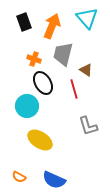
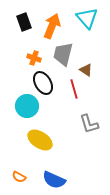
orange cross: moved 1 px up
gray L-shape: moved 1 px right, 2 px up
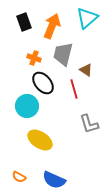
cyan triangle: rotated 30 degrees clockwise
black ellipse: rotated 10 degrees counterclockwise
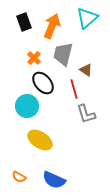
orange cross: rotated 24 degrees clockwise
gray L-shape: moved 3 px left, 10 px up
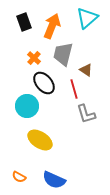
black ellipse: moved 1 px right
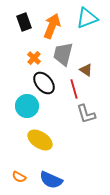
cyan triangle: rotated 20 degrees clockwise
blue semicircle: moved 3 px left
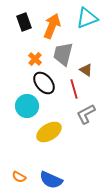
orange cross: moved 1 px right, 1 px down
gray L-shape: rotated 80 degrees clockwise
yellow ellipse: moved 9 px right, 8 px up; rotated 65 degrees counterclockwise
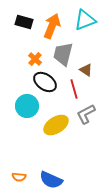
cyan triangle: moved 2 px left, 2 px down
black rectangle: rotated 54 degrees counterclockwise
black ellipse: moved 1 px right, 1 px up; rotated 15 degrees counterclockwise
yellow ellipse: moved 7 px right, 7 px up
orange semicircle: rotated 24 degrees counterclockwise
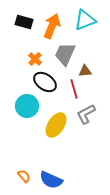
gray trapezoid: moved 2 px right; rotated 10 degrees clockwise
brown triangle: moved 1 px left, 1 px down; rotated 40 degrees counterclockwise
yellow ellipse: rotated 25 degrees counterclockwise
orange semicircle: moved 5 px right, 1 px up; rotated 136 degrees counterclockwise
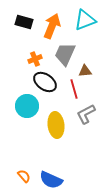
orange cross: rotated 24 degrees clockwise
yellow ellipse: rotated 40 degrees counterclockwise
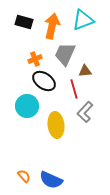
cyan triangle: moved 2 px left
orange arrow: rotated 10 degrees counterclockwise
black ellipse: moved 1 px left, 1 px up
gray L-shape: moved 1 px left, 2 px up; rotated 20 degrees counterclockwise
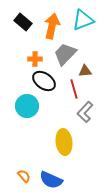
black rectangle: moved 1 px left; rotated 24 degrees clockwise
gray trapezoid: rotated 20 degrees clockwise
orange cross: rotated 24 degrees clockwise
yellow ellipse: moved 8 px right, 17 px down
